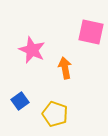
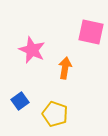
orange arrow: rotated 20 degrees clockwise
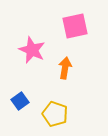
pink square: moved 16 px left, 6 px up; rotated 24 degrees counterclockwise
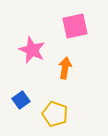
blue square: moved 1 px right, 1 px up
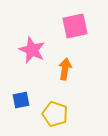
orange arrow: moved 1 px down
blue square: rotated 24 degrees clockwise
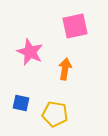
pink star: moved 2 px left, 2 px down
blue square: moved 3 px down; rotated 24 degrees clockwise
yellow pentagon: rotated 10 degrees counterclockwise
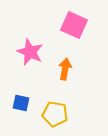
pink square: moved 1 px left, 1 px up; rotated 36 degrees clockwise
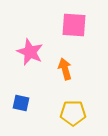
pink square: rotated 20 degrees counterclockwise
orange arrow: rotated 25 degrees counterclockwise
yellow pentagon: moved 18 px right, 1 px up; rotated 10 degrees counterclockwise
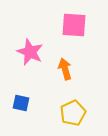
yellow pentagon: rotated 25 degrees counterclockwise
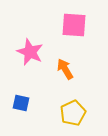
orange arrow: rotated 15 degrees counterclockwise
